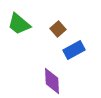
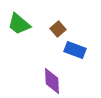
blue rectangle: moved 1 px right; rotated 50 degrees clockwise
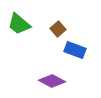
purple diamond: rotated 60 degrees counterclockwise
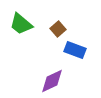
green trapezoid: moved 2 px right
purple diamond: rotated 52 degrees counterclockwise
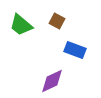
green trapezoid: moved 1 px down
brown square: moved 1 px left, 8 px up; rotated 21 degrees counterclockwise
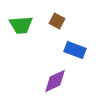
green trapezoid: rotated 45 degrees counterclockwise
purple diamond: moved 3 px right
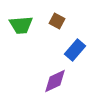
blue rectangle: rotated 70 degrees counterclockwise
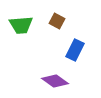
blue rectangle: rotated 15 degrees counterclockwise
purple diamond: rotated 60 degrees clockwise
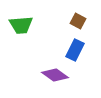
brown square: moved 21 px right
purple diamond: moved 6 px up
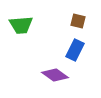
brown square: rotated 14 degrees counterclockwise
